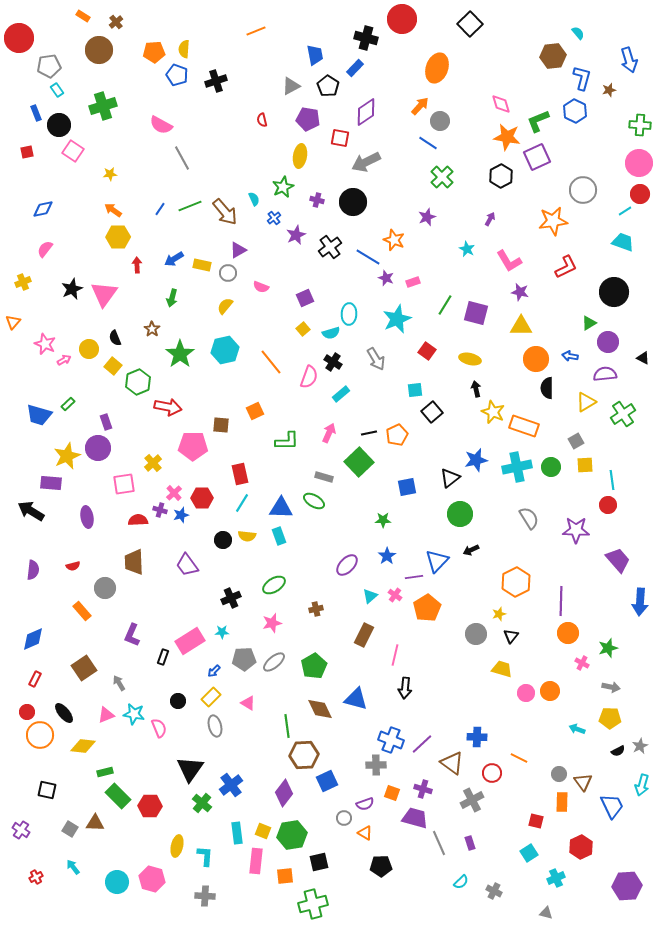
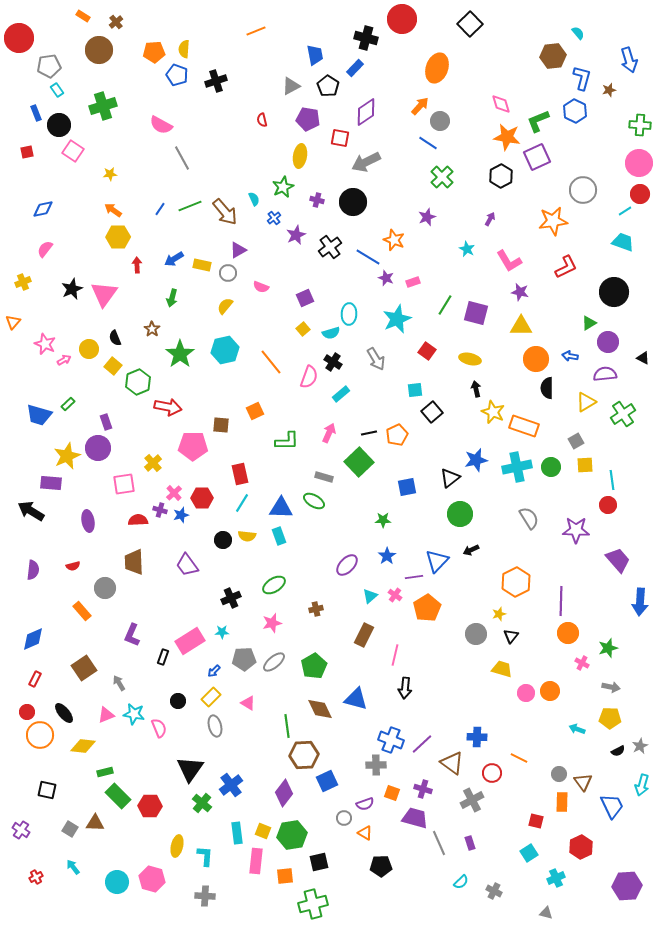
purple ellipse at (87, 517): moved 1 px right, 4 px down
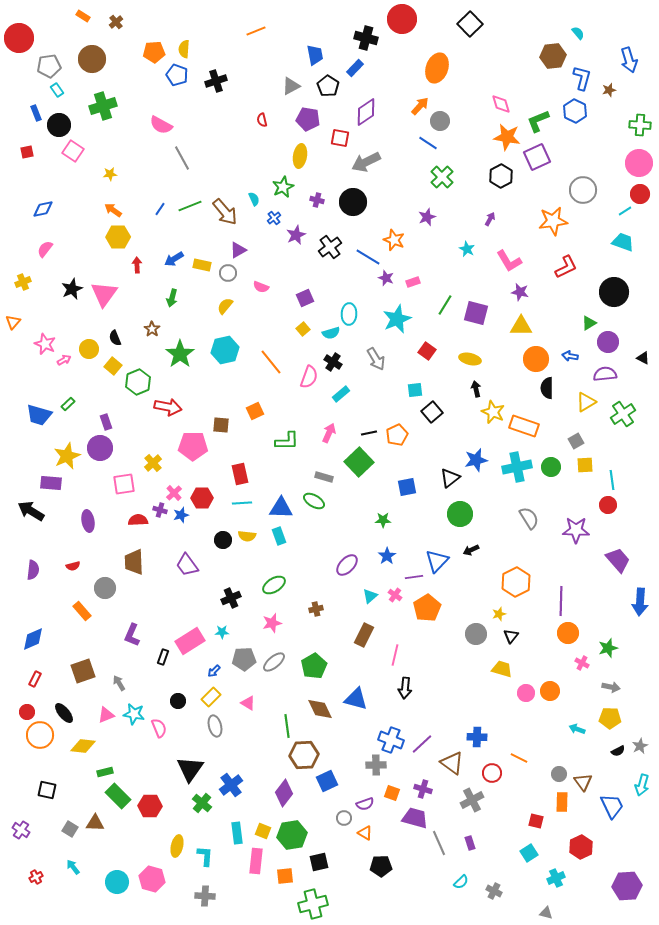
brown circle at (99, 50): moved 7 px left, 9 px down
purple circle at (98, 448): moved 2 px right
cyan line at (242, 503): rotated 54 degrees clockwise
brown square at (84, 668): moved 1 px left, 3 px down; rotated 15 degrees clockwise
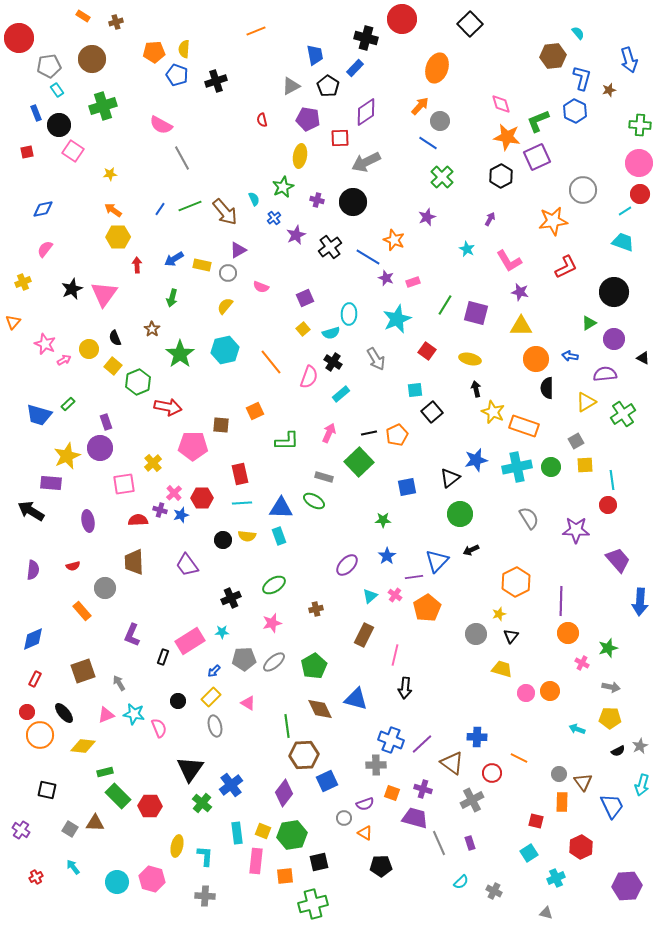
brown cross at (116, 22): rotated 24 degrees clockwise
red square at (340, 138): rotated 12 degrees counterclockwise
purple circle at (608, 342): moved 6 px right, 3 px up
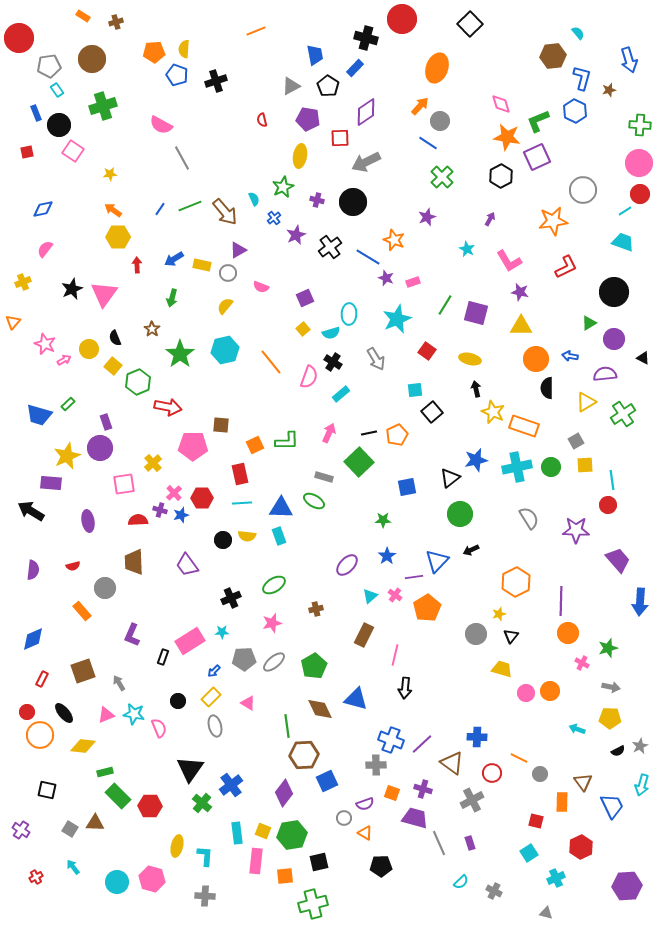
orange square at (255, 411): moved 34 px down
red rectangle at (35, 679): moved 7 px right
gray circle at (559, 774): moved 19 px left
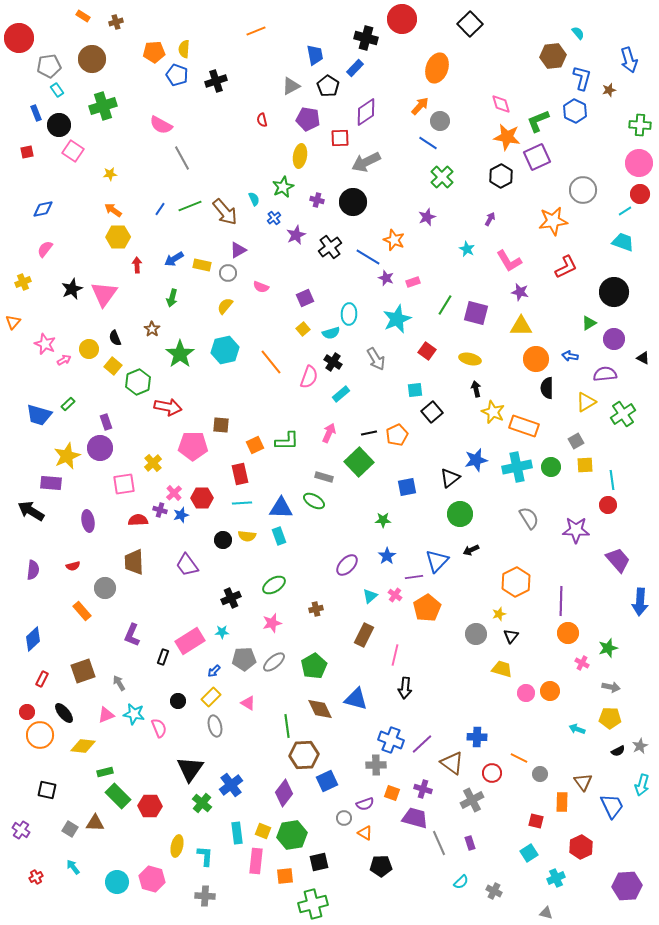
blue diamond at (33, 639): rotated 20 degrees counterclockwise
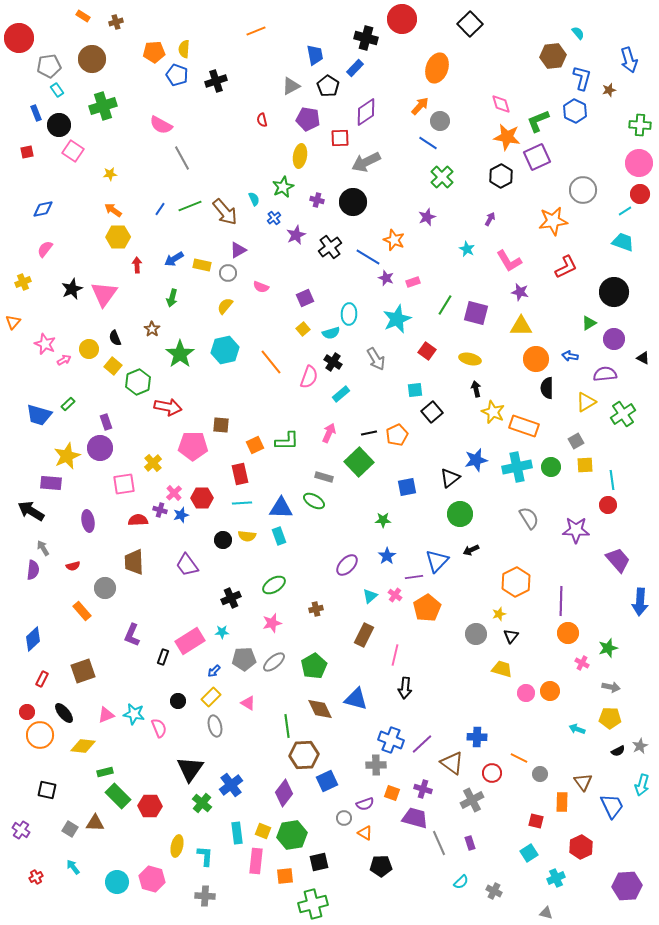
gray arrow at (119, 683): moved 76 px left, 135 px up
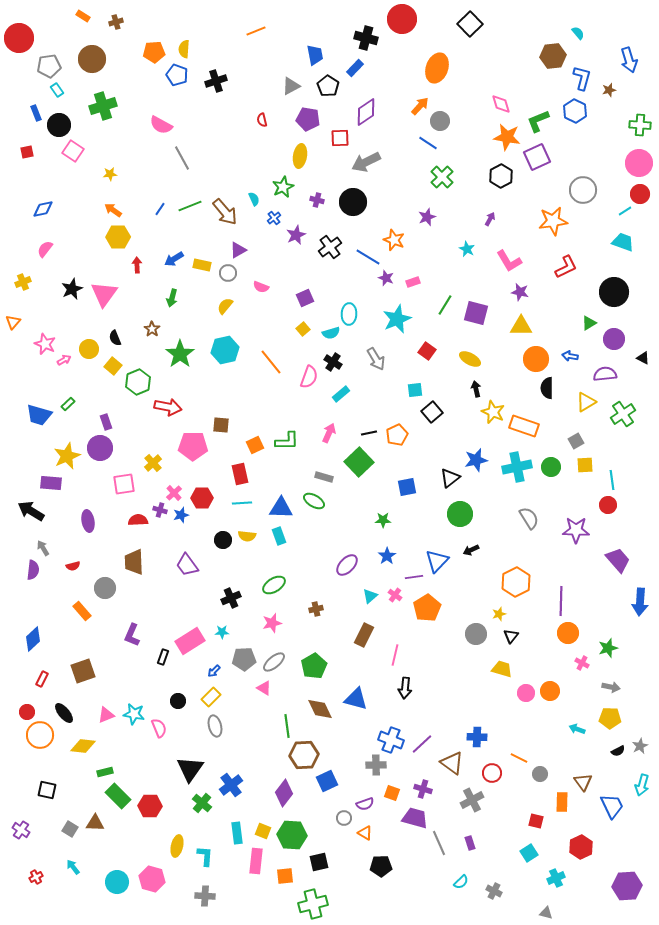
yellow ellipse at (470, 359): rotated 15 degrees clockwise
pink triangle at (248, 703): moved 16 px right, 15 px up
green hexagon at (292, 835): rotated 12 degrees clockwise
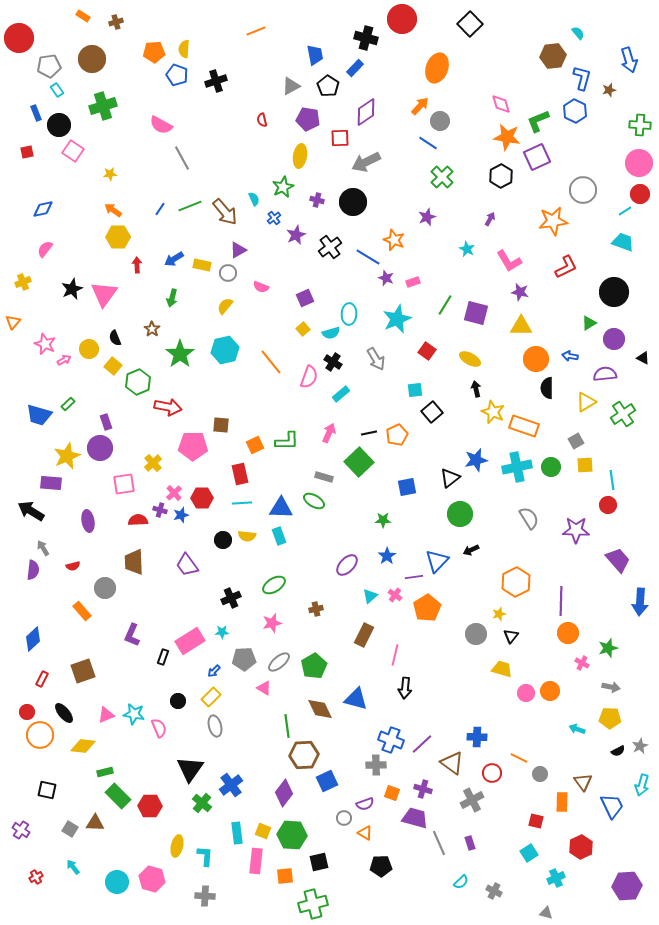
gray ellipse at (274, 662): moved 5 px right
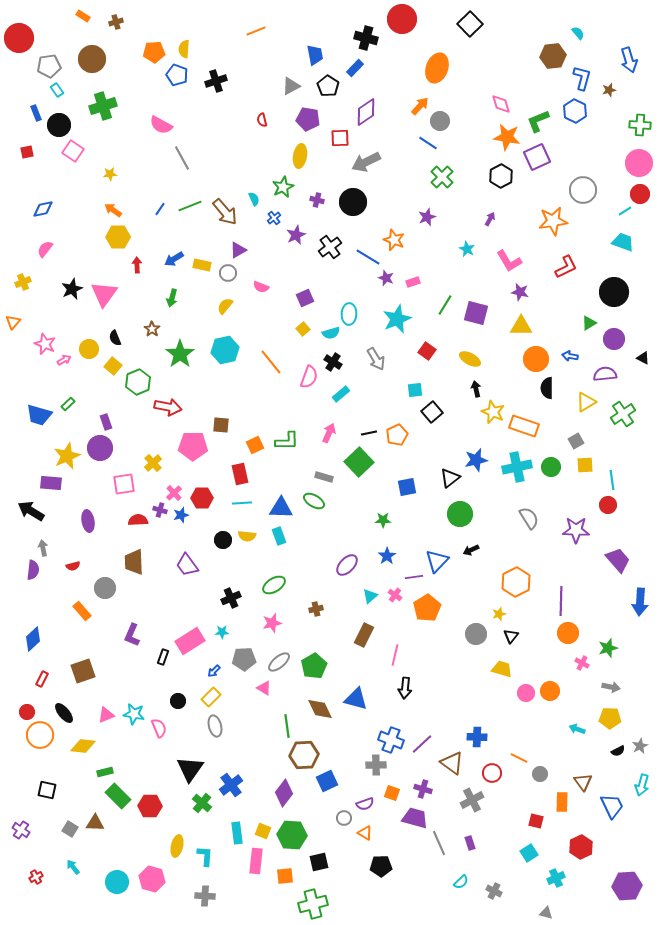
gray arrow at (43, 548): rotated 21 degrees clockwise
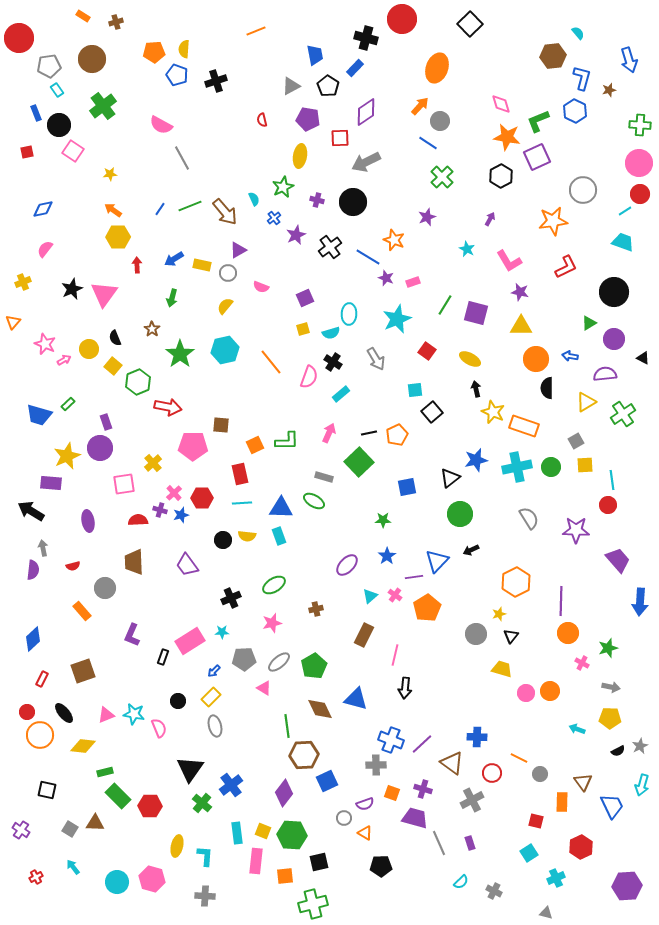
green cross at (103, 106): rotated 20 degrees counterclockwise
yellow square at (303, 329): rotated 24 degrees clockwise
